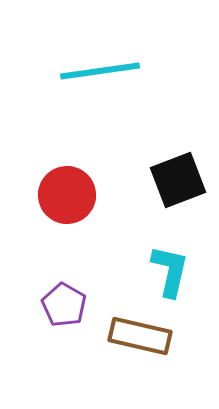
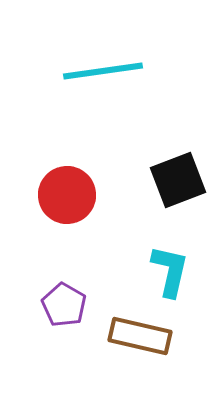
cyan line: moved 3 px right
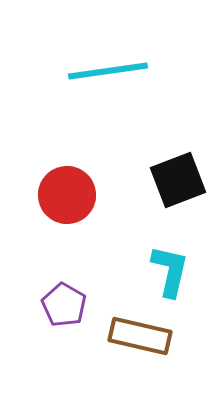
cyan line: moved 5 px right
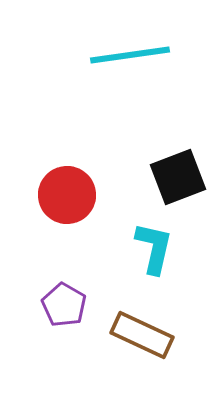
cyan line: moved 22 px right, 16 px up
black square: moved 3 px up
cyan L-shape: moved 16 px left, 23 px up
brown rectangle: moved 2 px right, 1 px up; rotated 12 degrees clockwise
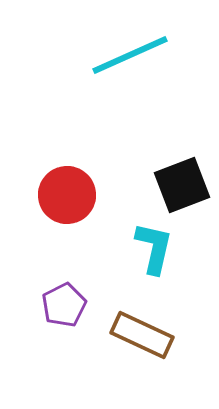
cyan line: rotated 16 degrees counterclockwise
black square: moved 4 px right, 8 px down
purple pentagon: rotated 15 degrees clockwise
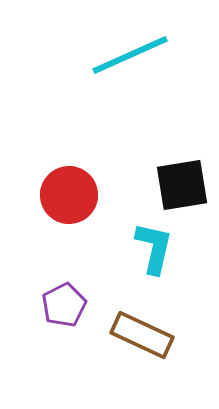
black square: rotated 12 degrees clockwise
red circle: moved 2 px right
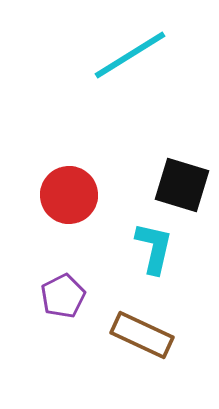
cyan line: rotated 8 degrees counterclockwise
black square: rotated 26 degrees clockwise
purple pentagon: moved 1 px left, 9 px up
